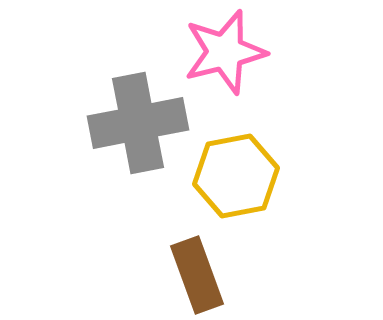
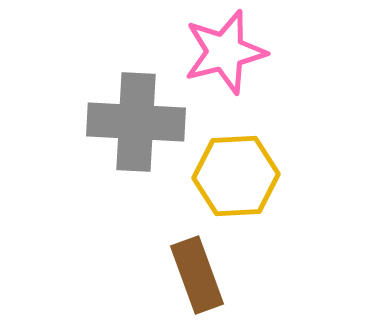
gray cross: moved 2 px left, 1 px up; rotated 14 degrees clockwise
yellow hexagon: rotated 8 degrees clockwise
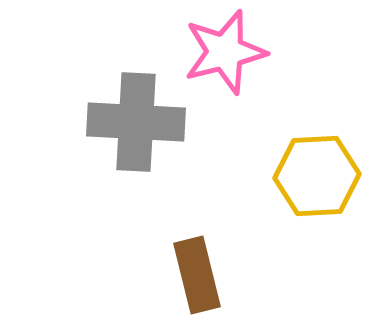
yellow hexagon: moved 81 px right
brown rectangle: rotated 6 degrees clockwise
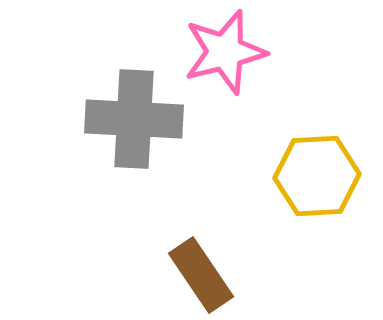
gray cross: moved 2 px left, 3 px up
brown rectangle: moved 4 px right; rotated 20 degrees counterclockwise
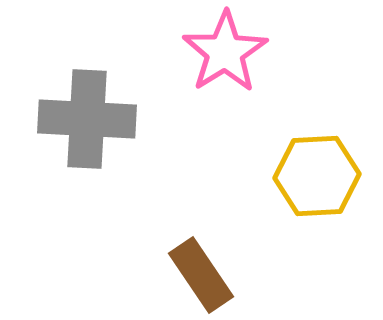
pink star: rotated 18 degrees counterclockwise
gray cross: moved 47 px left
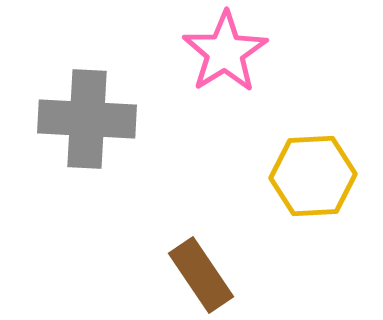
yellow hexagon: moved 4 px left
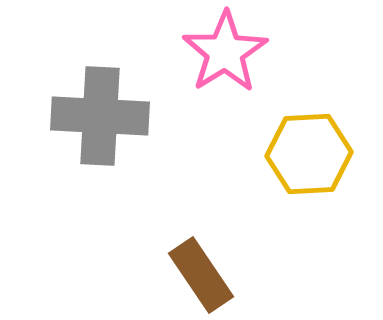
gray cross: moved 13 px right, 3 px up
yellow hexagon: moved 4 px left, 22 px up
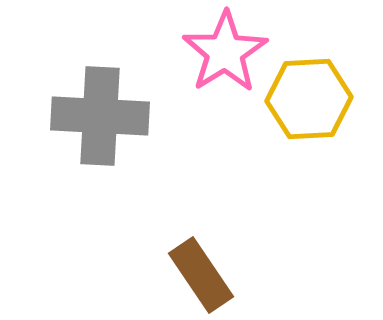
yellow hexagon: moved 55 px up
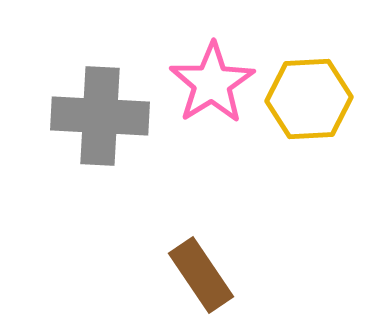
pink star: moved 13 px left, 31 px down
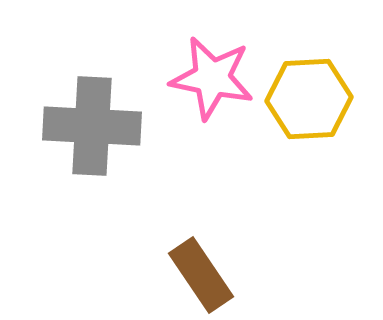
pink star: moved 5 px up; rotated 28 degrees counterclockwise
gray cross: moved 8 px left, 10 px down
